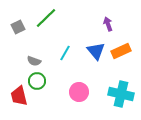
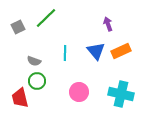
cyan line: rotated 28 degrees counterclockwise
red trapezoid: moved 1 px right, 2 px down
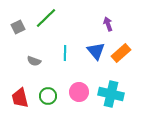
orange rectangle: moved 2 px down; rotated 18 degrees counterclockwise
green circle: moved 11 px right, 15 px down
cyan cross: moved 10 px left
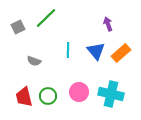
cyan line: moved 3 px right, 3 px up
red trapezoid: moved 4 px right, 1 px up
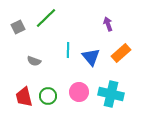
blue triangle: moved 5 px left, 6 px down
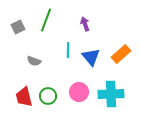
green line: moved 2 px down; rotated 25 degrees counterclockwise
purple arrow: moved 23 px left
orange rectangle: moved 1 px down
cyan cross: rotated 15 degrees counterclockwise
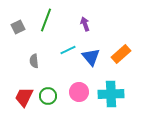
cyan line: rotated 63 degrees clockwise
gray semicircle: rotated 64 degrees clockwise
red trapezoid: rotated 40 degrees clockwise
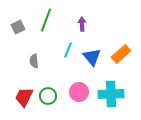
purple arrow: moved 3 px left; rotated 16 degrees clockwise
cyan line: rotated 42 degrees counterclockwise
blue triangle: moved 1 px right
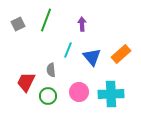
gray square: moved 3 px up
gray semicircle: moved 17 px right, 9 px down
red trapezoid: moved 2 px right, 15 px up
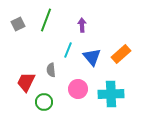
purple arrow: moved 1 px down
pink circle: moved 1 px left, 3 px up
green circle: moved 4 px left, 6 px down
